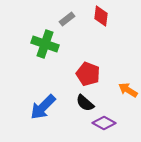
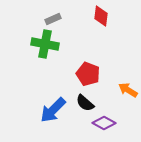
gray rectangle: moved 14 px left; rotated 14 degrees clockwise
green cross: rotated 8 degrees counterclockwise
blue arrow: moved 10 px right, 3 px down
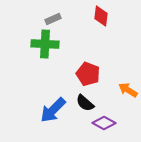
green cross: rotated 8 degrees counterclockwise
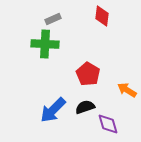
red diamond: moved 1 px right
red pentagon: rotated 10 degrees clockwise
orange arrow: moved 1 px left
black semicircle: moved 4 px down; rotated 120 degrees clockwise
purple diamond: moved 4 px right, 1 px down; rotated 45 degrees clockwise
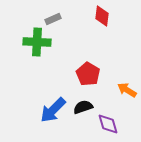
green cross: moved 8 px left, 2 px up
black semicircle: moved 2 px left
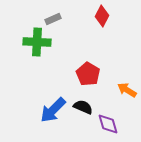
red diamond: rotated 20 degrees clockwise
black semicircle: rotated 42 degrees clockwise
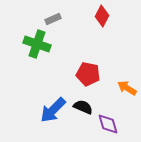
green cross: moved 2 px down; rotated 16 degrees clockwise
red pentagon: rotated 20 degrees counterclockwise
orange arrow: moved 2 px up
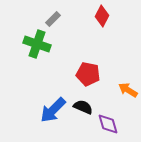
gray rectangle: rotated 21 degrees counterclockwise
orange arrow: moved 1 px right, 2 px down
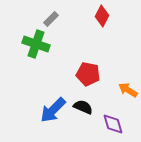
gray rectangle: moved 2 px left
green cross: moved 1 px left
purple diamond: moved 5 px right
